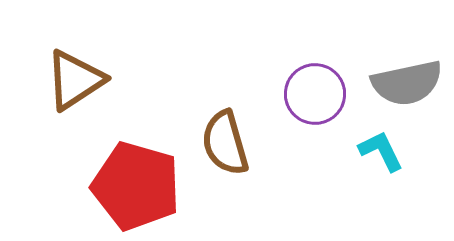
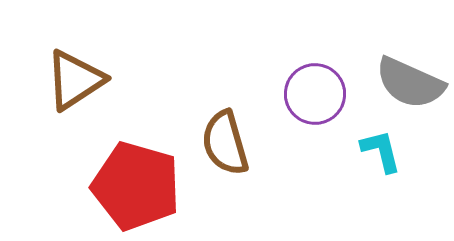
gray semicircle: moved 3 px right; rotated 36 degrees clockwise
cyan L-shape: rotated 12 degrees clockwise
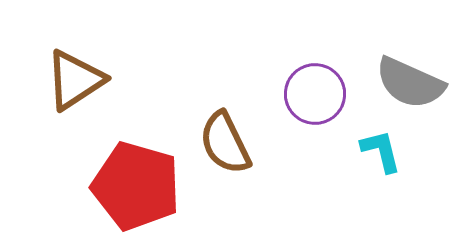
brown semicircle: rotated 10 degrees counterclockwise
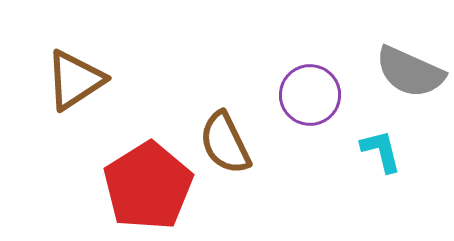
gray semicircle: moved 11 px up
purple circle: moved 5 px left, 1 px down
red pentagon: moved 12 px right; rotated 24 degrees clockwise
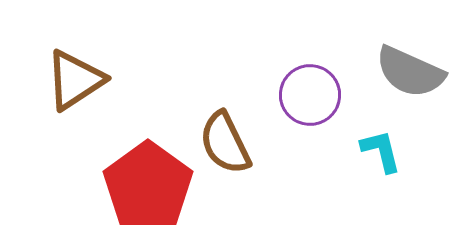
red pentagon: rotated 4 degrees counterclockwise
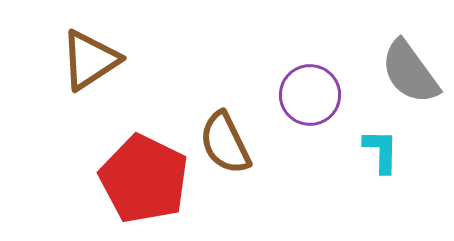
gray semicircle: rotated 30 degrees clockwise
brown triangle: moved 15 px right, 20 px up
cyan L-shape: rotated 15 degrees clockwise
red pentagon: moved 4 px left, 7 px up; rotated 10 degrees counterclockwise
